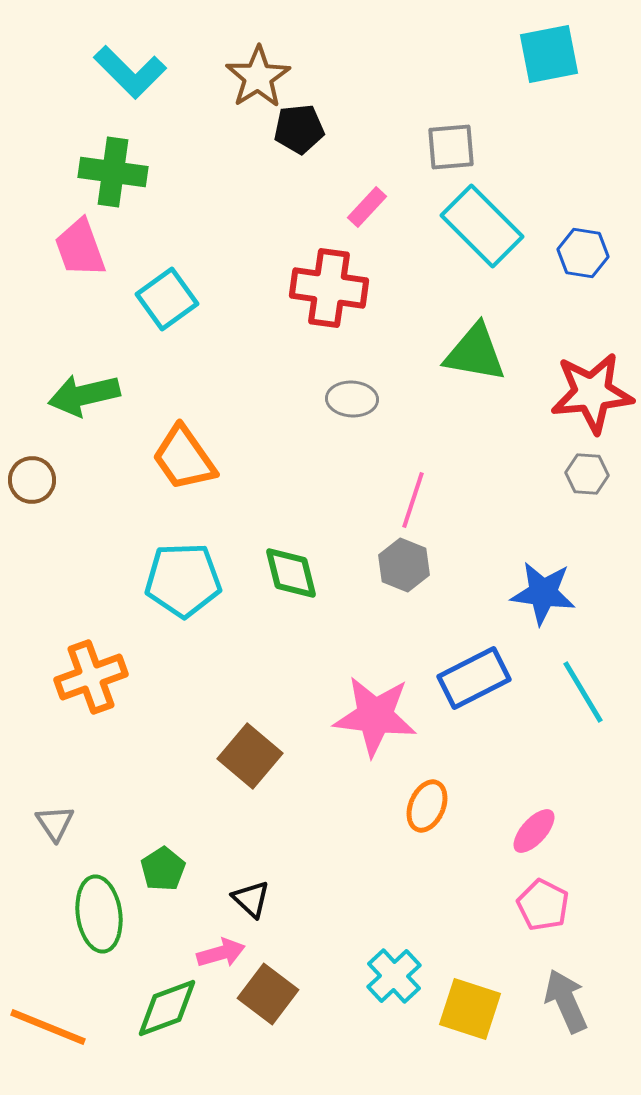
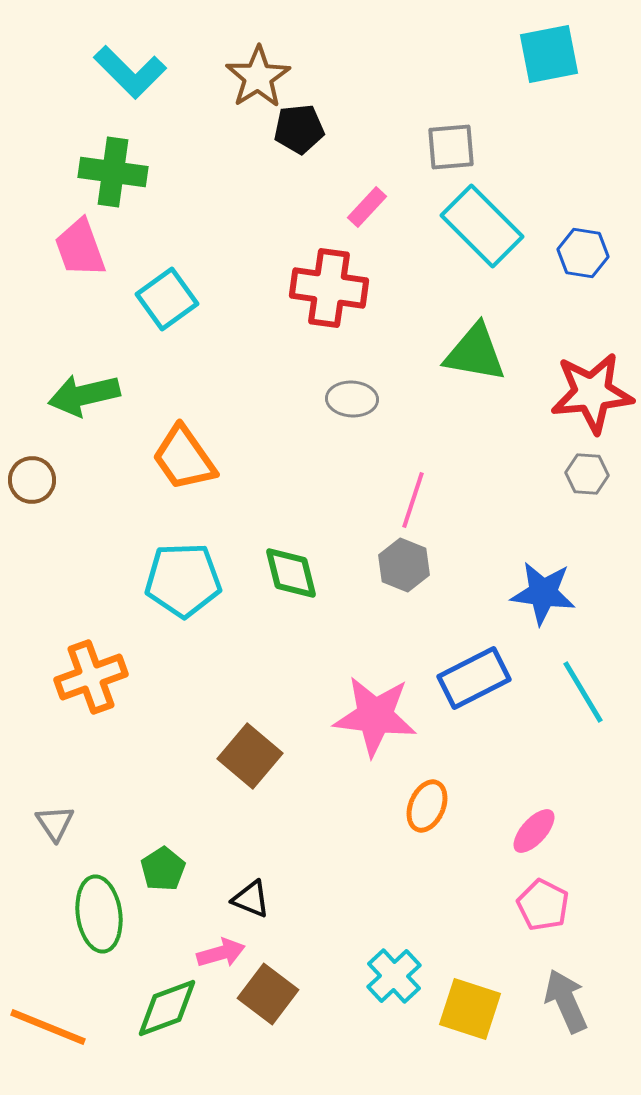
black triangle at (251, 899): rotated 21 degrees counterclockwise
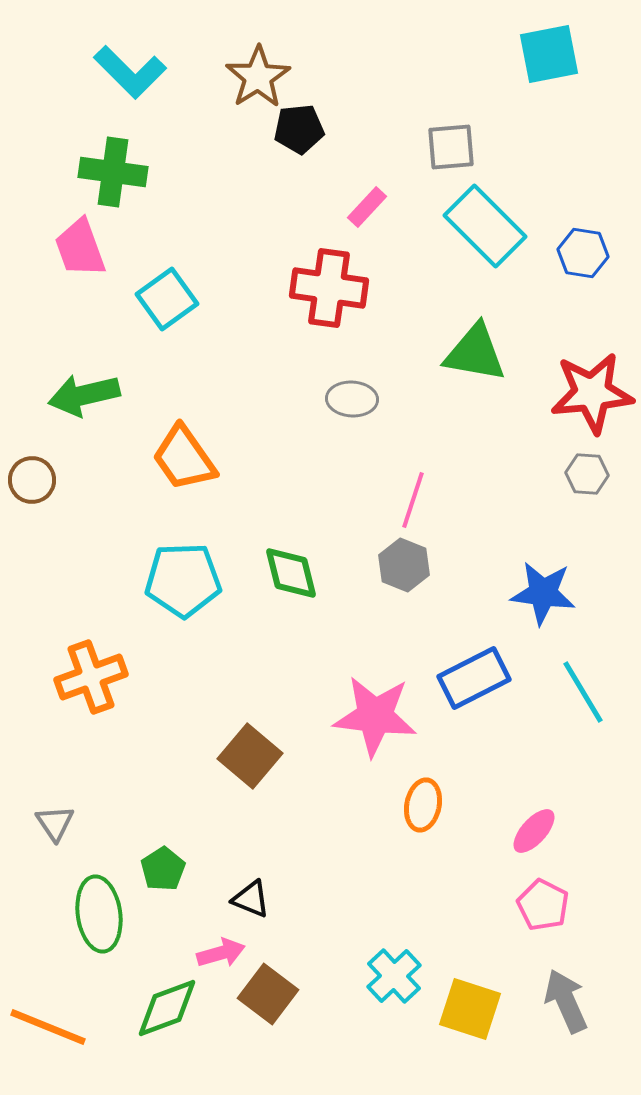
cyan rectangle at (482, 226): moved 3 px right
orange ellipse at (427, 806): moved 4 px left, 1 px up; rotated 12 degrees counterclockwise
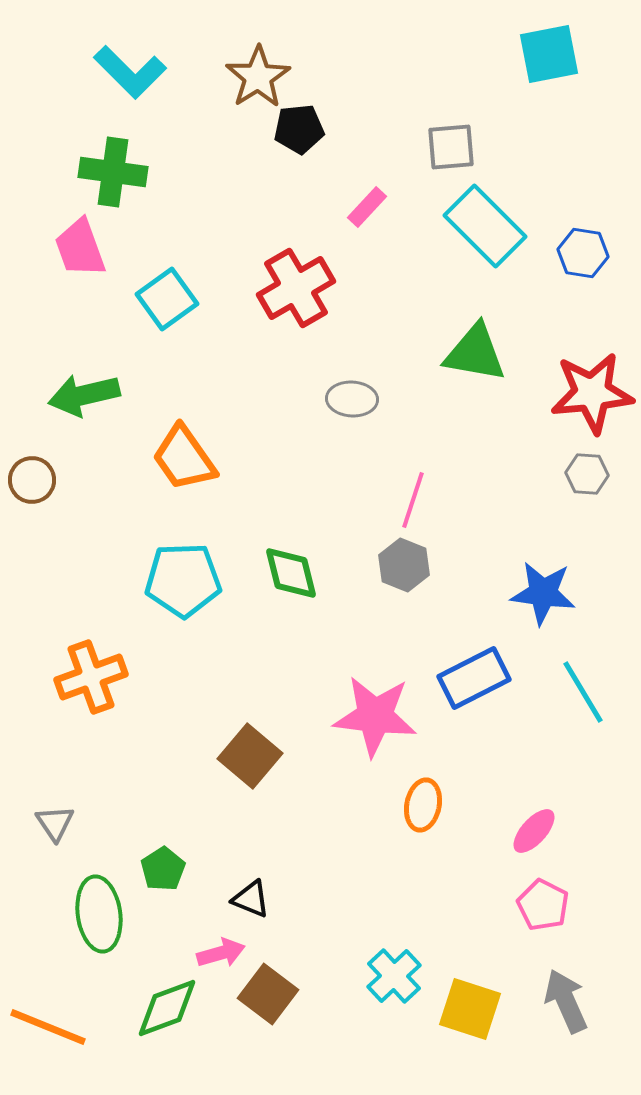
red cross at (329, 288): moved 33 px left; rotated 38 degrees counterclockwise
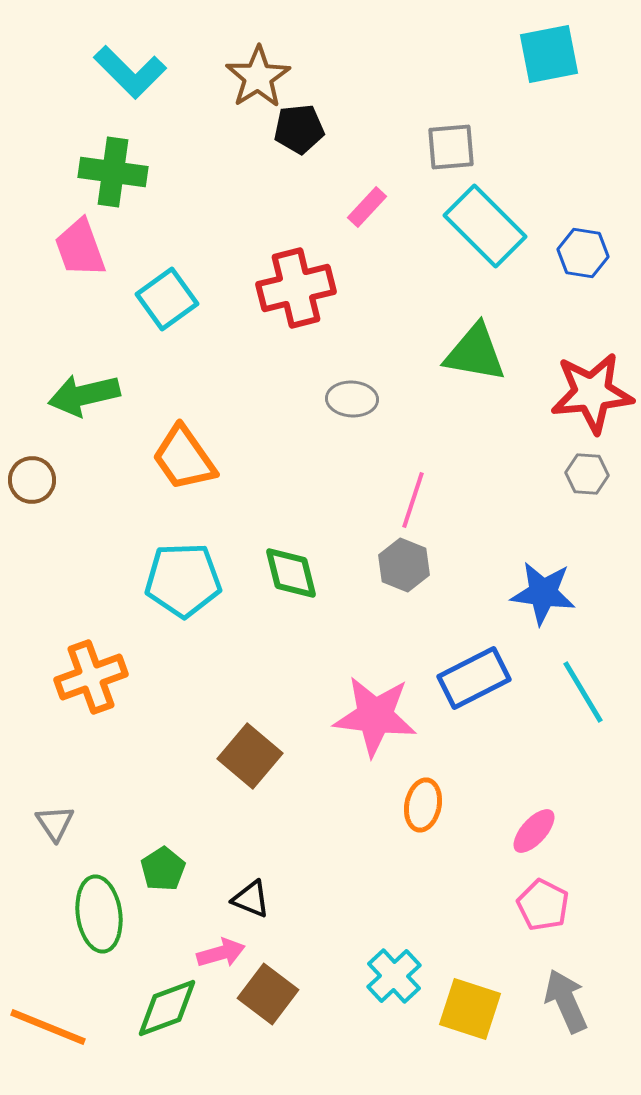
red cross at (296, 288): rotated 16 degrees clockwise
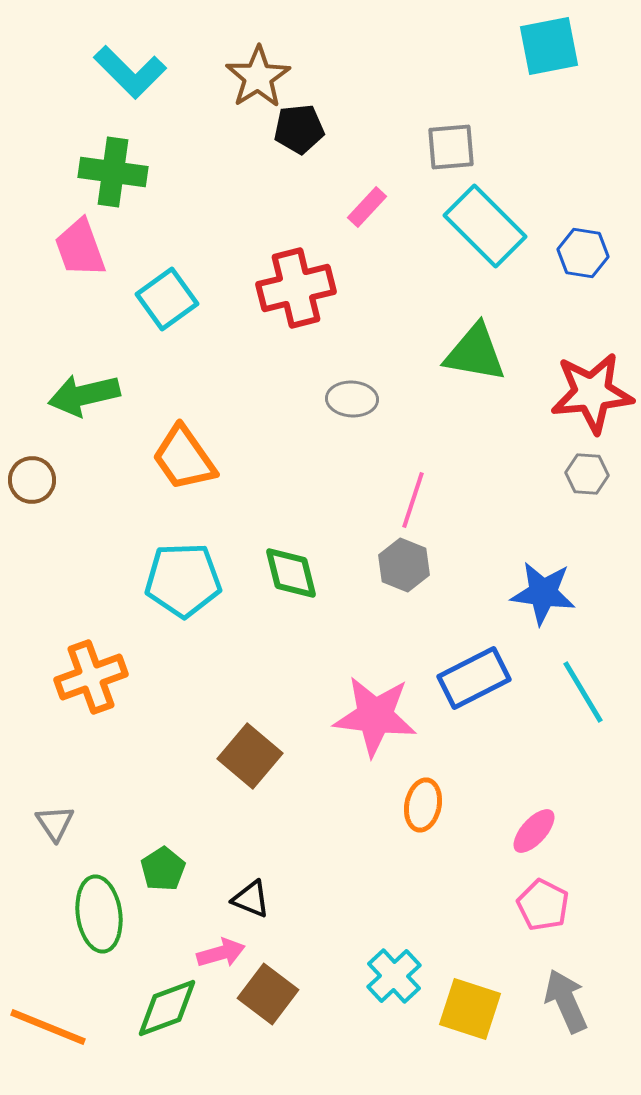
cyan square at (549, 54): moved 8 px up
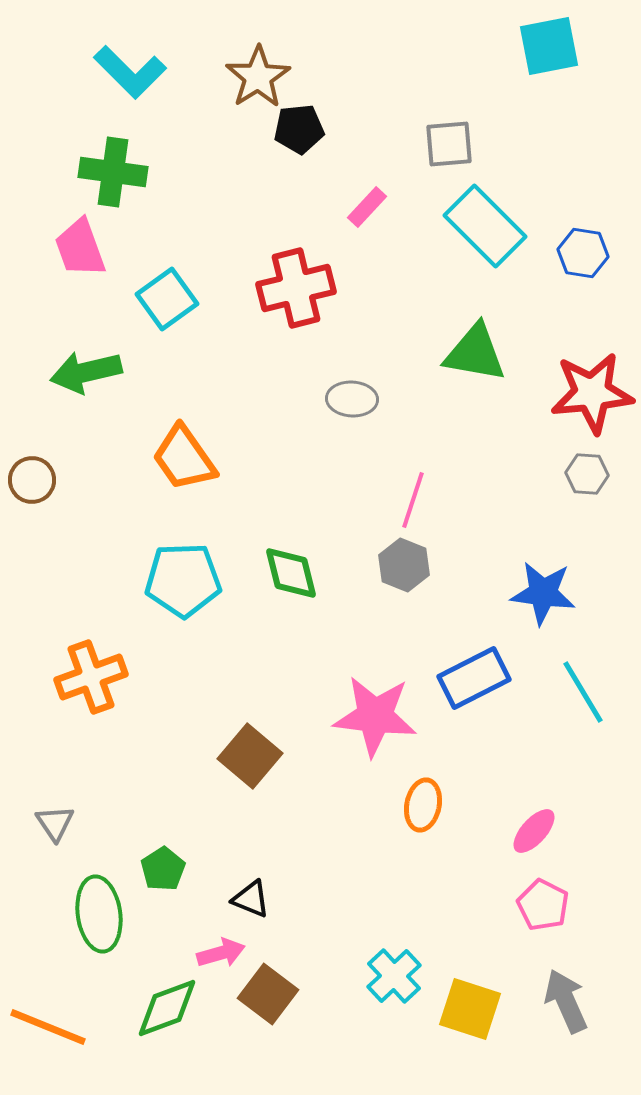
gray square at (451, 147): moved 2 px left, 3 px up
green arrow at (84, 395): moved 2 px right, 23 px up
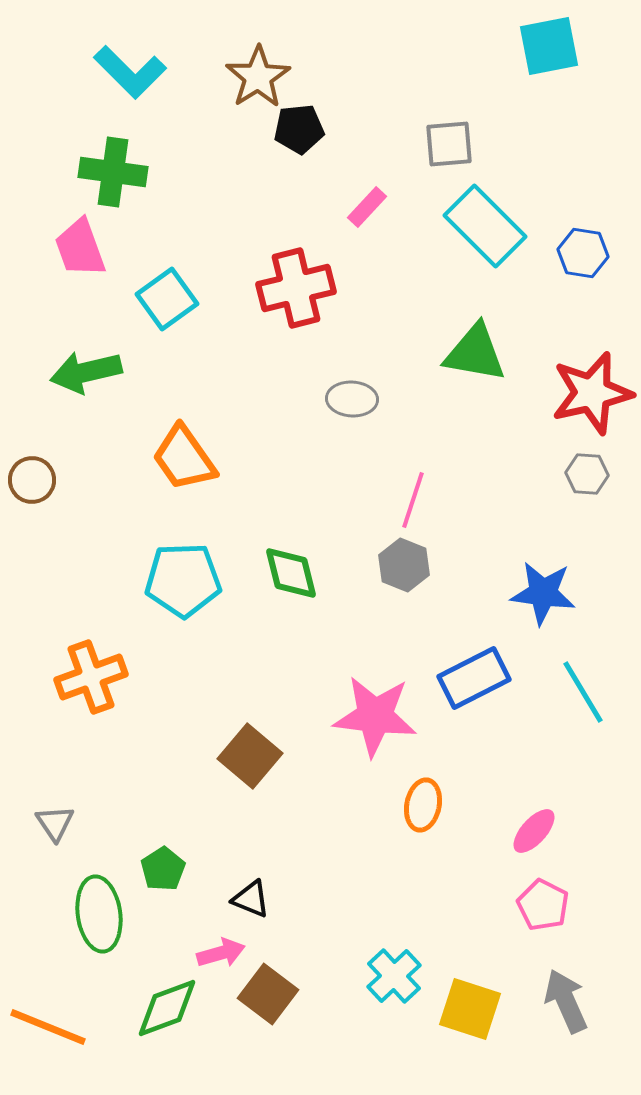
red star at (592, 393): rotated 8 degrees counterclockwise
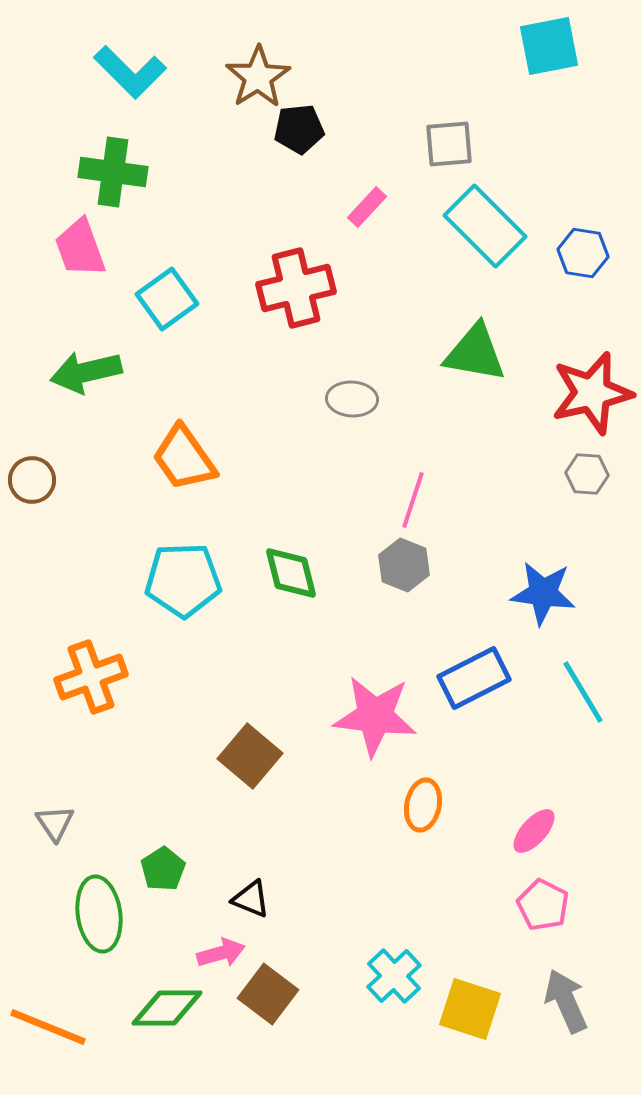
green diamond at (167, 1008): rotated 20 degrees clockwise
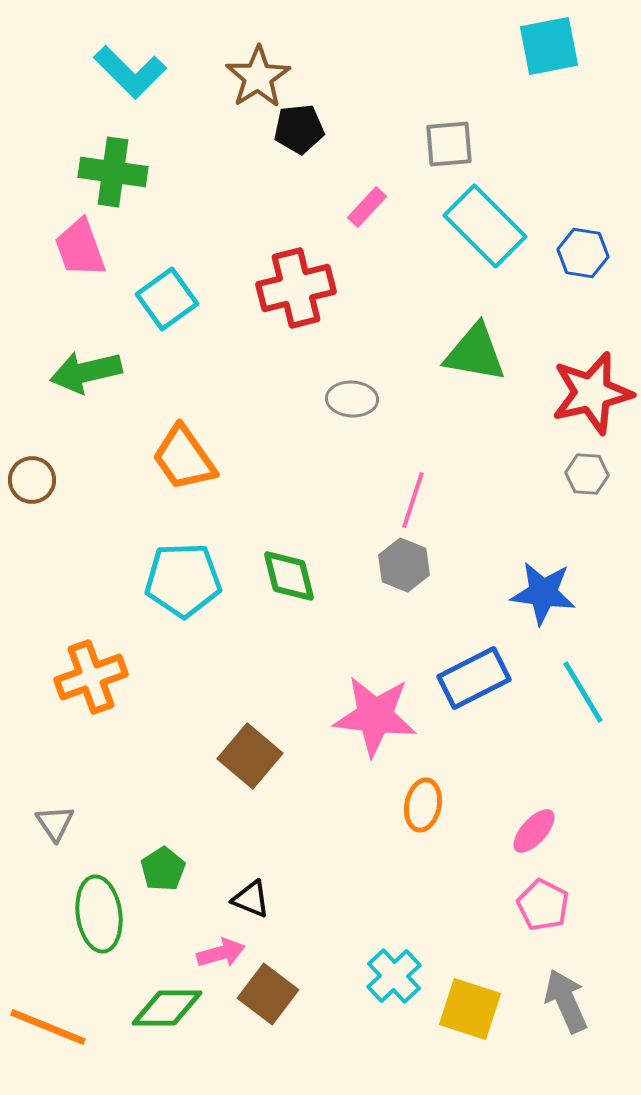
green diamond at (291, 573): moved 2 px left, 3 px down
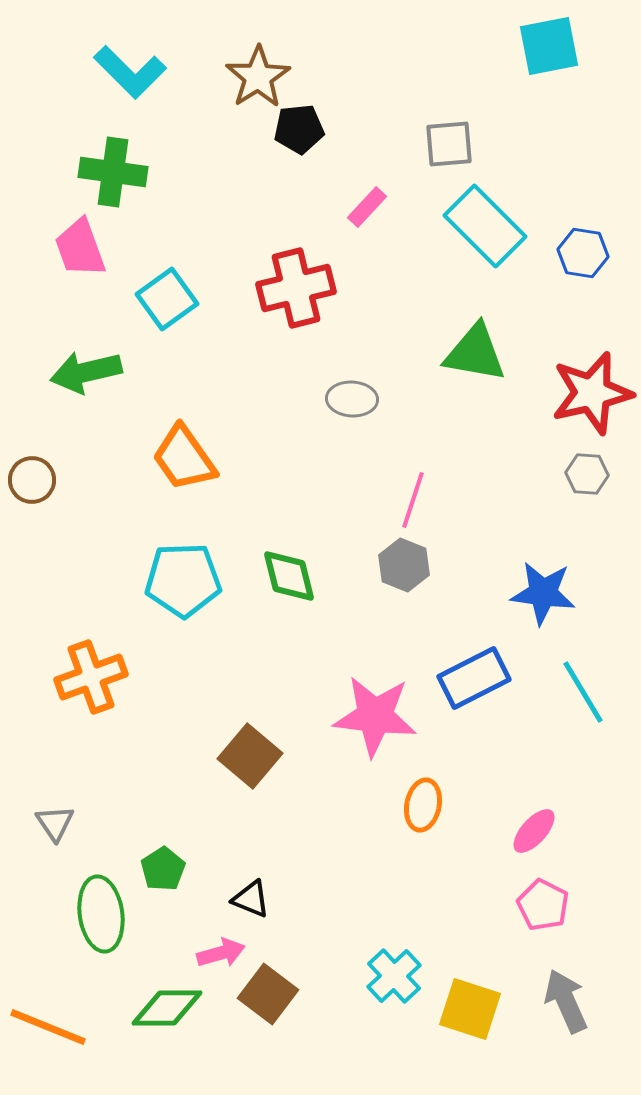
green ellipse at (99, 914): moved 2 px right
